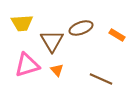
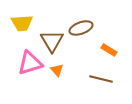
orange rectangle: moved 8 px left, 15 px down
pink triangle: moved 3 px right, 2 px up
brown line: rotated 10 degrees counterclockwise
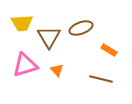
brown triangle: moved 3 px left, 4 px up
pink triangle: moved 5 px left, 2 px down
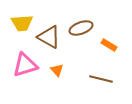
brown triangle: rotated 30 degrees counterclockwise
orange rectangle: moved 5 px up
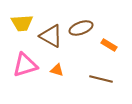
brown triangle: moved 2 px right, 1 px up
orange triangle: rotated 32 degrees counterclockwise
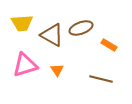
brown triangle: moved 1 px right, 1 px up
orange triangle: rotated 40 degrees clockwise
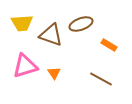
brown ellipse: moved 4 px up
brown triangle: moved 1 px left; rotated 10 degrees counterclockwise
pink triangle: moved 1 px down
orange triangle: moved 3 px left, 3 px down
brown line: rotated 15 degrees clockwise
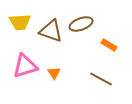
yellow trapezoid: moved 2 px left, 1 px up
brown triangle: moved 4 px up
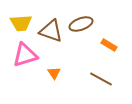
yellow trapezoid: moved 1 px right, 1 px down
pink triangle: moved 11 px up
